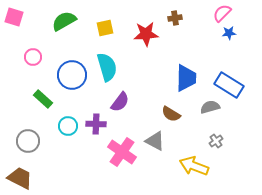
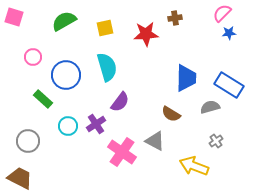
blue circle: moved 6 px left
purple cross: rotated 36 degrees counterclockwise
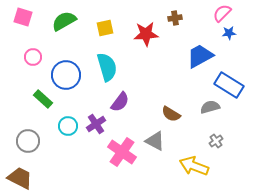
pink square: moved 9 px right
blue trapezoid: moved 14 px right, 22 px up; rotated 120 degrees counterclockwise
